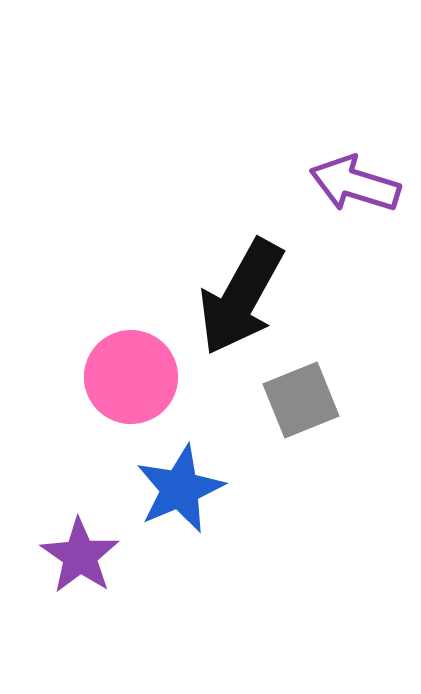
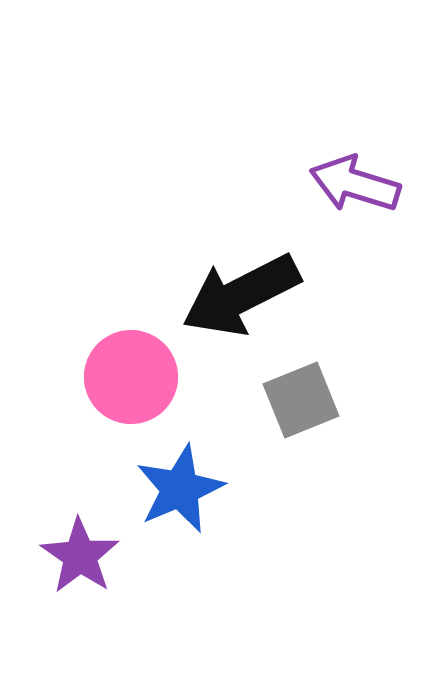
black arrow: moved 2 px up; rotated 34 degrees clockwise
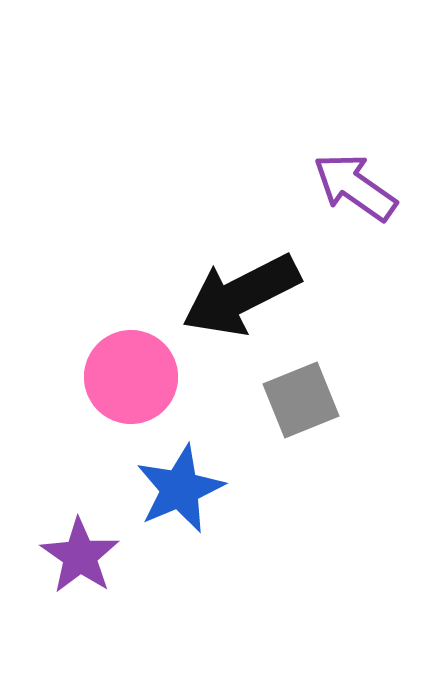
purple arrow: moved 3 px down; rotated 18 degrees clockwise
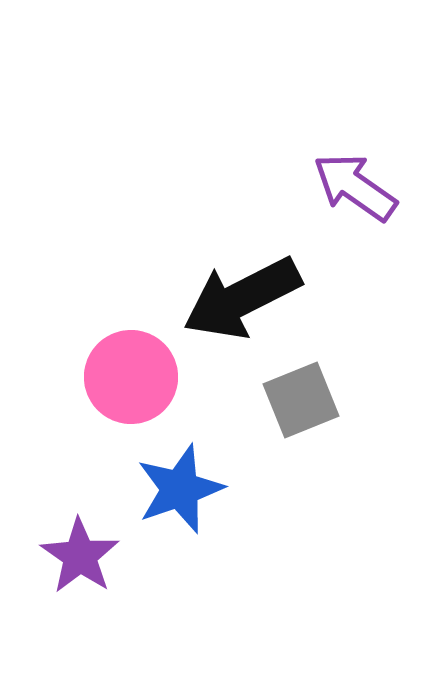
black arrow: moved 1 px right, 3 px down
blue star: rotated 4 degrees clockwise
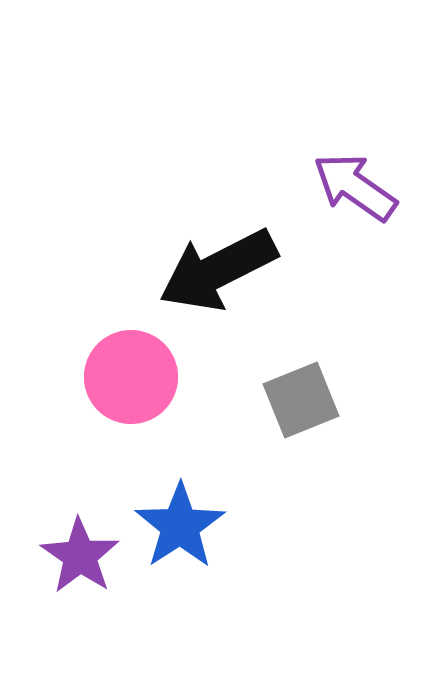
black arrow: moved 24 px left, 28 px up
blue star: moved 37 px down; rotated 14 degrees counterclockwise
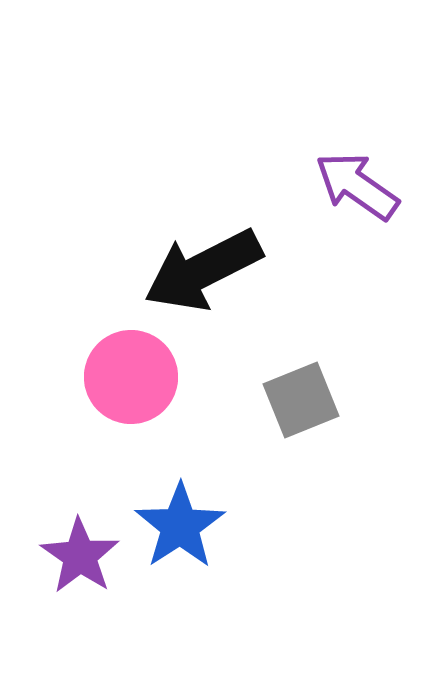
purple arrow: moved 2 px right, 1 px up
black arrow: moved 15 px left
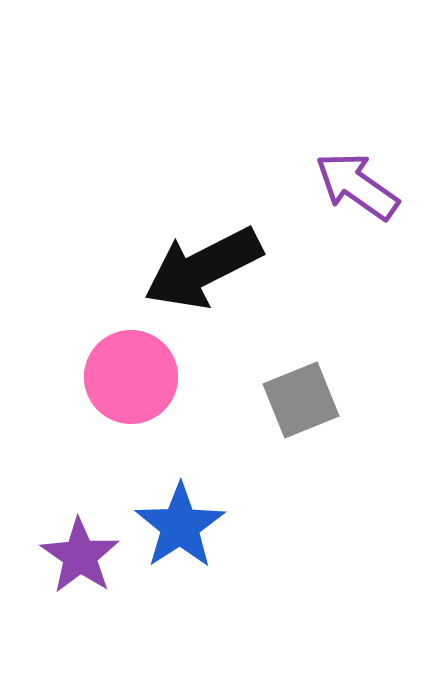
black arrow: moved 2 px up
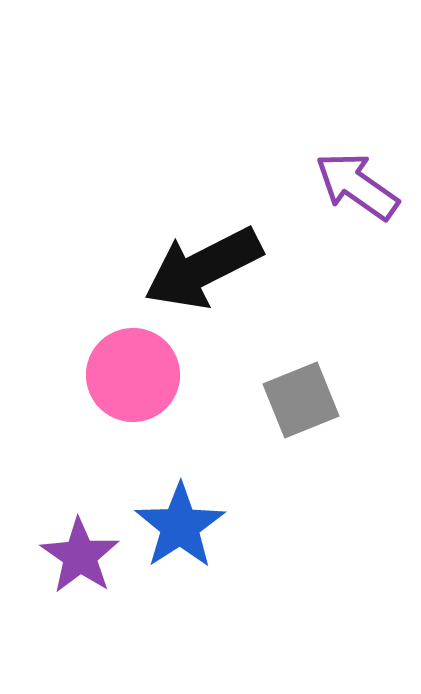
pink circle: moved 2 px right, 2 px up
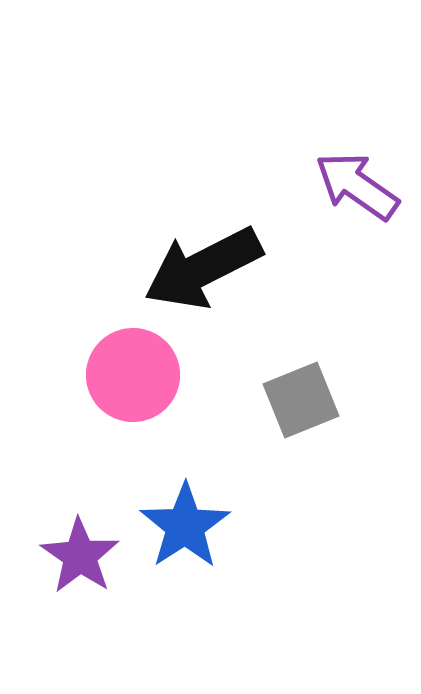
blue star: moved 5 px right
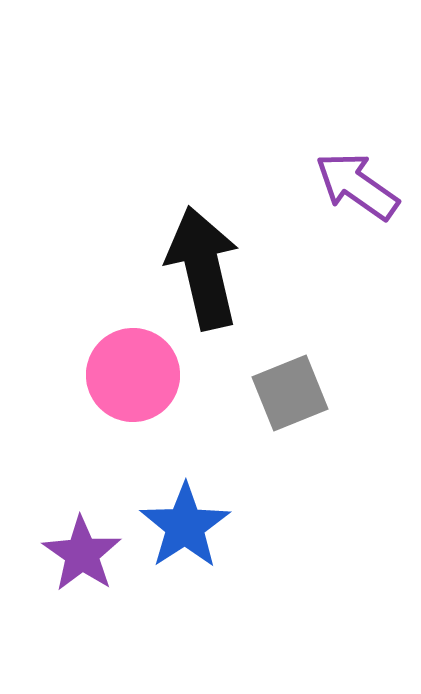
black arrow: rotated 104 degrees clockwise
gray square: moved 11 px left, 7 px up
purple star: moved 2 px right, 2 px up
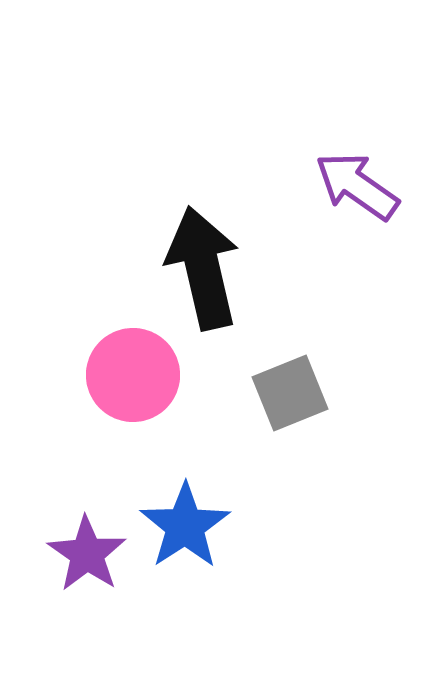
purple star: moved 5 px right
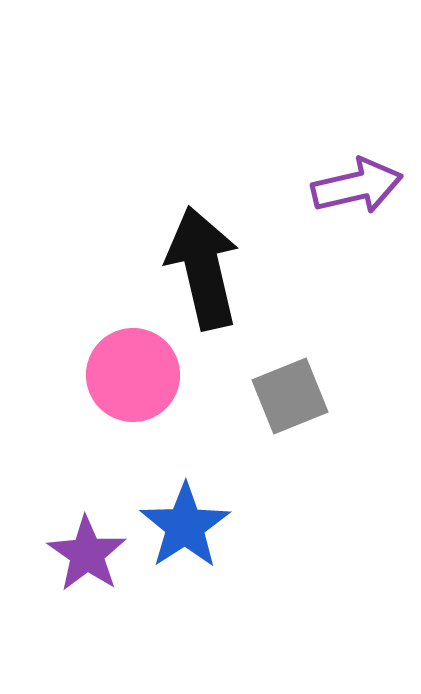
purple arrow: rotated 132 degrees clockwise
gray square: moved 3 px down
